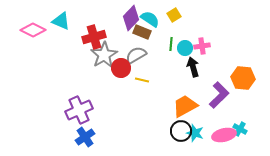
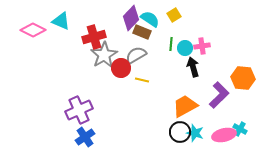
black circle: moved 1 px left, 1 px down
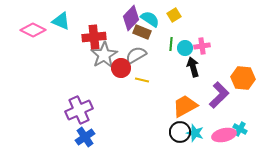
red cross: rotated 10 degrees clockwise
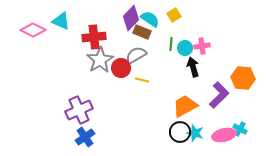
gray star: moved 4 px left, 5 px down
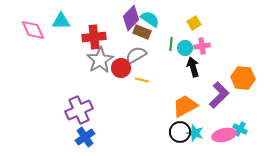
yellow square: moved 20 px right, 8 px down
cyan triangle: rotated 24 degrees counterclockwise
pink diamond: rotated 40 degrees clockwise
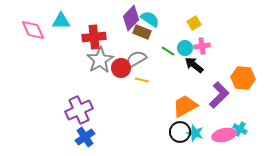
green line: moved 3 px left, 7 px down; rotated 64 degrees counterclockwise
gray semicircle: moved 4 px down
black arrow: moved 1 px right, 2 px up; rotated 36 degrees counterclockwise
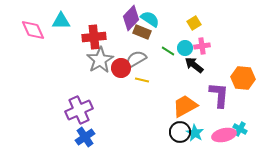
purple L-shape: rotated 40 degrees counterclockwise
cyan star: rotated 12 degrees clockwise
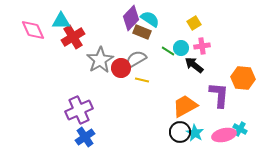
red cross: moved 21 px left; rotated 25 degrees counterclockwise
cyan circle: moved 4 px left
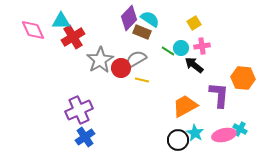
purple diamond: moved 2 px left
black circle: moved 2 px left, 8 px down
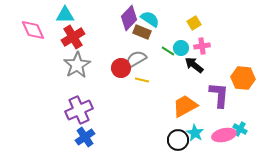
cyan triangle: moved 4 px right, 6 px up
gray star: moved 23 px left, 5 px down
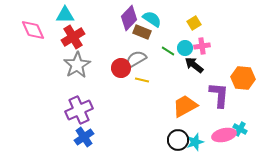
cyan semicircle: moved 2 px right
cyan circle: moved 4 px right
cyan star: moved 9 px down; rotated 24 degrees clockwise
blue cross: moved 1 px left
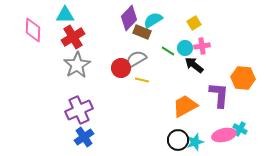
cyan semicircle: moved 1 px right, 1 px down; rotated 66 degrees counterclockwise
pink diamond: rotated 25 degrees clockwise
